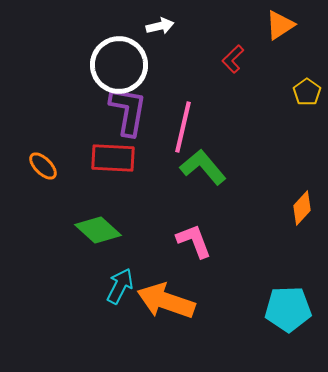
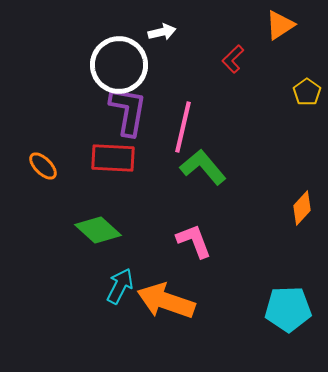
white arrow: moved 2 px right, 6 px down
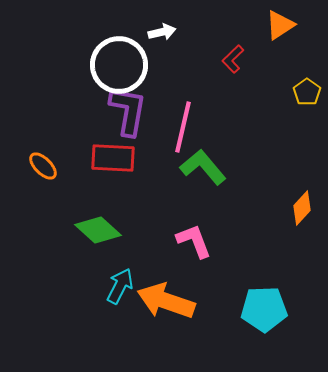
cyan pentagon: moved 24 px left
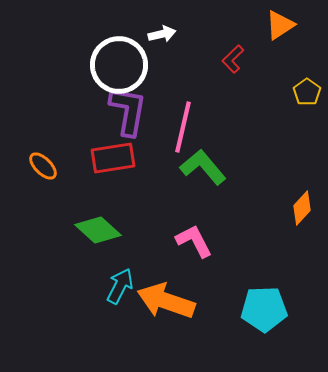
white arrow: moved 2 px down
red rectangle: rotated 12 degrees counterclockwise
pink L-shape: rotated 6 degrees counterclockwise
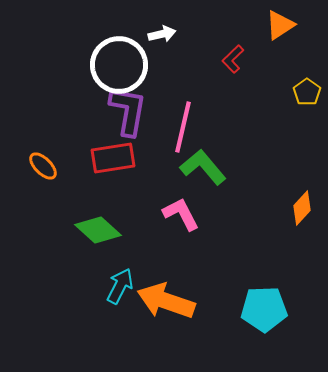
pink L-shape: moved 13 px left, 27 px up
